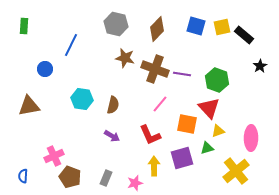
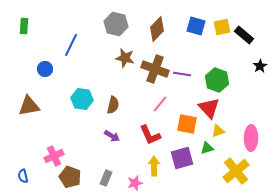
blue semicircle: rotated 16 degrees counterclockwise
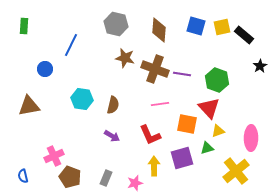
brown diamond: moved 2 px right, 1 px down; rotated 40 degrees counterclockwise
pink line: rotated 42 degrees clockwise
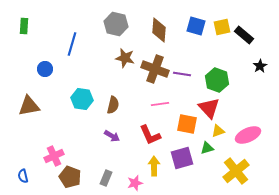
blue line: moved 1 px right, 1 px up; rotated 10 degrees counterclockwise
pink ellipse: moved 3 px left, 3 px up; rotated 65 degrees clockwise
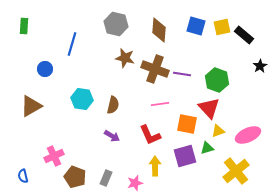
brown triangle: moved 2 px right; rotated 20 degrees counterclockwise
purple square: moved 3 px right, 2 px up
yellow arrow: moved 1 px right
brown pentagon: moved 5 px right
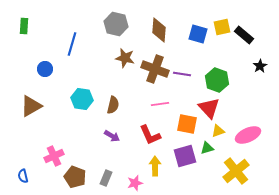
blue square: moved 2 px right, 8 px down
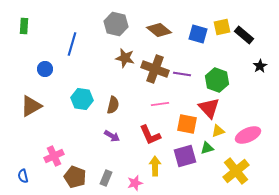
brown diamond: rotated 55 degrees counterclockwise
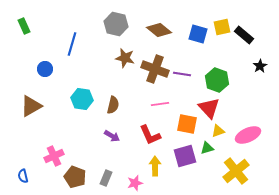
green rectangle: rotated 28 degrees counterclockwise
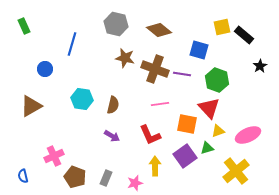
blue square: moved 1 px right, 16 px down
purple square: rotated 20 degrees counterclockwise
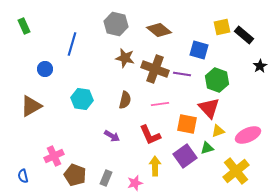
brown semicircle: moved 12 px right, 5 px up
brown pentagon: moved 2 px up
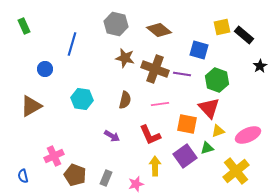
pink star: moved 1 px right, 1 px down
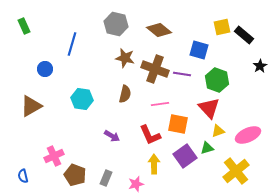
brown semicircle: moved 6 px up
orange square: moved 9 px left
yellow arrow: moved 1 px left, 2 px up
